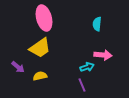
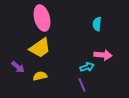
pink ellipse: moved 2 px left
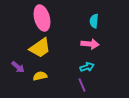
cyan semicircle: moved 3 px left, 3 px up
pink arrow: moved 13 px left, 11 px up
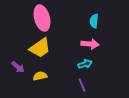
cyan arrow: moved 2 px left, 3 px up
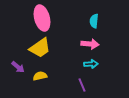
cyan arrow: moved 6 px right; rotated 16 degrees clockwise
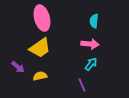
cyan arrow: rotated 48 degrees counterclockwise
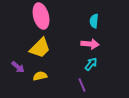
pink ellipse: moved 1 px left, 2 px up
yellow trapezoid: rotated 10 degrees counterclockwise
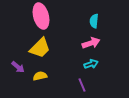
pink arrow: moved 1 px right, 1 px up; rotated 24 degrees counterclockwise
cyan arrow: rotated 32 degrees clockwise
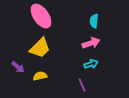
pink ellipse: rotated 20 degrees counterclockwise
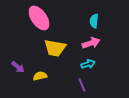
pink ellipse: moved 2 px left, 2 px down
yellow trapezoid: moved 15 px right; rotated 55 degrees clockwise
cyan arrow: moved 3 px left
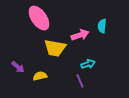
cyan semicircle: moved 8 px right, 5 px down
pink arrow: moved 11 px left, 8 px up
purple line: moved 2 px left, 4 px up
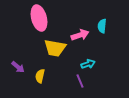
pink ellipse: rotated 20 degrees clockwise
yellow semicircle: rotated 64 degrees counterclockwise
